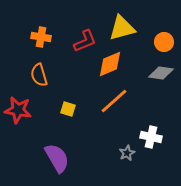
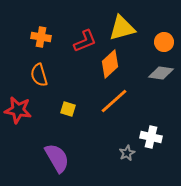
orange diamond: rotated 20 degrees counterclockwise
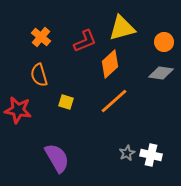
orange cross: rotated 30 degrees clockwise
yellow square: moved 2 px left, 7 px up
white cross: moved 18 px down
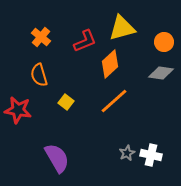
yellow square: rotated 21 degrees clockwise
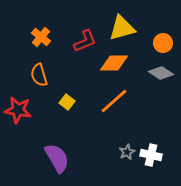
orange circle: moved 1 px left, 1 px down
orange diamond: moved 4 px right, 1 px up; rotated 44 degrees clockwise
gray diamond: rotated 25 degrees clockwise
yellow square: moved 1 px right
gray star: moved 1 px up
